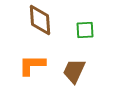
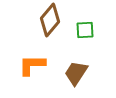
brown diamond: moved 10 px right; rotated 44 degrees clockwise
brown trapezoid: moved 2 px right, 2 px down; rotated 8 degrees clockwise
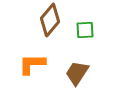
orange L-shape: moved 1 px up
brown trapezoid: moved 1 px right
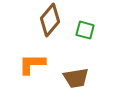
green square: rotated 18 degrees clockwise
brown trapezoid: moved 1 px left, 5 px down; rotated 132 degrees counterclockwise
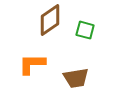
brown diamond: rotated 16 degrees clockwise
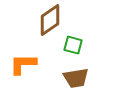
green square: moved 12 px left, 15 px down
orange L-shape: moved 9 px left
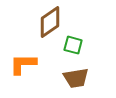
brown diamond: moved 2 px down
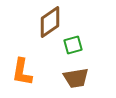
green square: rotated 30 degrees counterclockwise
orange L-shape: moved 1 px left, 8 px down; rotated 80 degrees counterclockwise
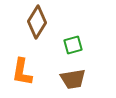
brown diamond: moved 13 px left; rotated 24 degrees counterclockwise
brown trapezoid: moved 3 px left, 1 px down
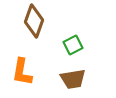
brown diamond: moved 3 px left, 1 px up; rotated 12 degrees counterclockwise
green square: rotated 12 degrees counterclockwise
